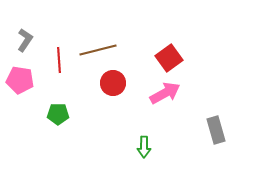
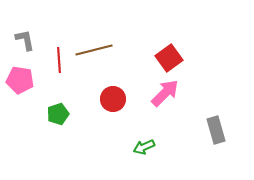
gray L-shape: rotated 45 degrees counterclockwise
brown line: moved 4 px left
red circle: moved 16 px down
pink arrow: rotated 16 degrees counterclockwise
green pentagon: rotated 20 degrees counterclockwise
green arrow: rotated 65 degrees clockwise
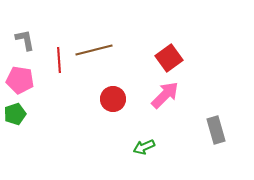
pink arrow: moved 2 px down
green pentagon: moved 43 px left
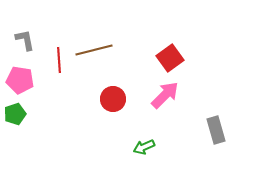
red square: moved 1 px right
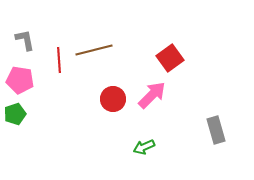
pink arrow: moved 13 px left
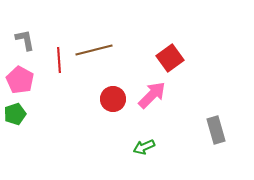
pink pentagon: rotated 20 degrees clockwise
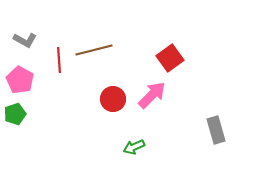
gray L-shape: rotated 130 degrees clockwise
green arrow: moved 10 px left
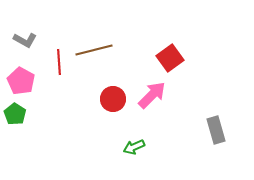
red line: moved 2 px down
pink pentagon: moved 1 px right, 1 px down
green pentagon: rotated 20 degrees counterclockwise
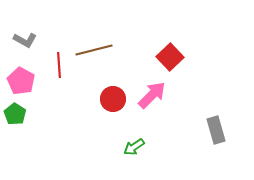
red square: moved 1 px up; rotated 8 degrees counterclockwise
red line: moved 3 px down
green arrow: rotated 10 degrees counterclockwise
